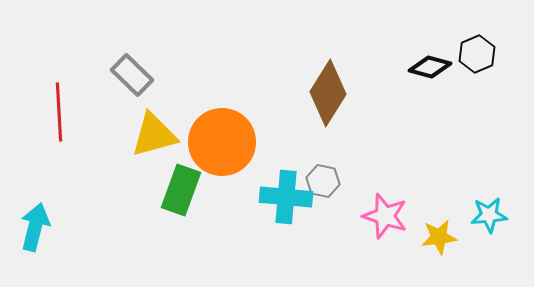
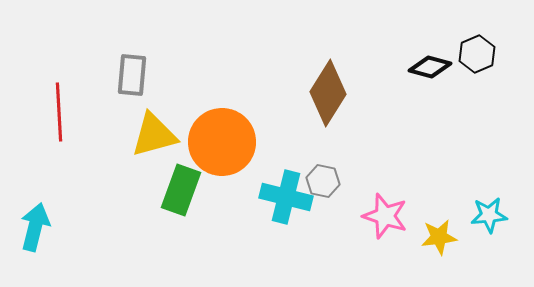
gray rectangle: rotated 51 degrees clockwise
cyan cross: rotated 9 degrees clockwise
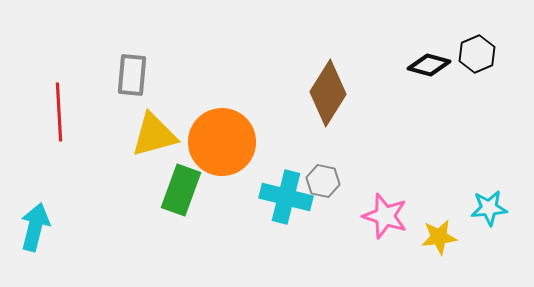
black diamond: moved 1 px left, 2 px up
cyan star: moved 7 px up
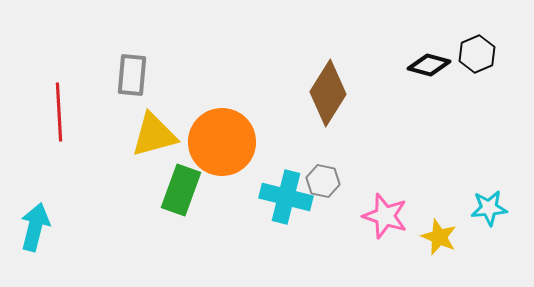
yellow star: rotated 30 degrees clockwise
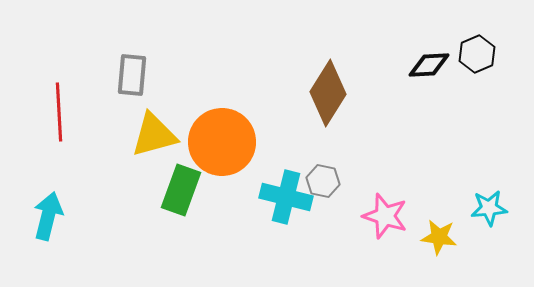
black diamond: rotated 18 degrees counterclockwise
cyan arrow: moved 13 px right, 11 px up
yellow star: rotated 15 degrees counterclockwise
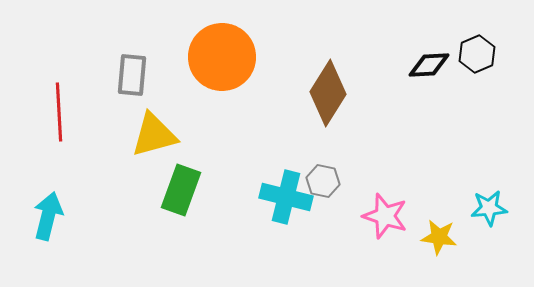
orange circle: moved 85 px up
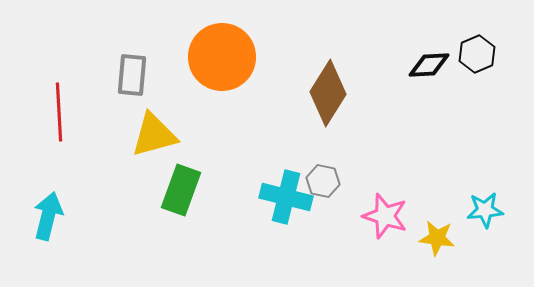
cyan star: moved 4 px left, 2 px down
yellow star: moved 2 px left, 1 px down
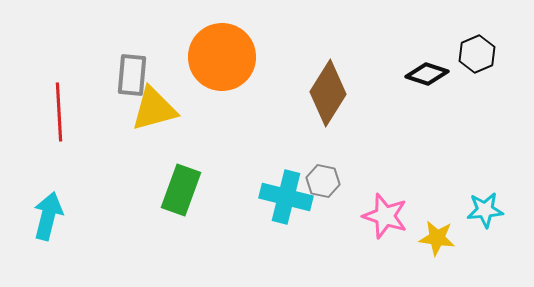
black diamond: moved 2 px left, 9 px down; rotated 21 degrees clockwise
yellow triangle: moved 26 px up
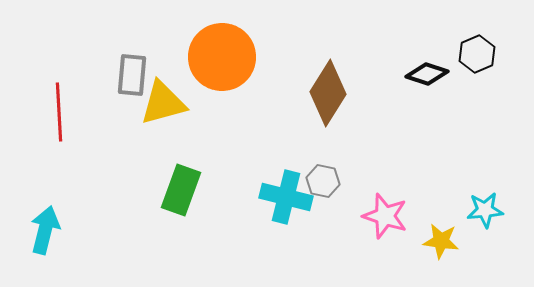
yellow triangle: moved 9 px right, 6 px up
cyan arrow: moved 3 px left, 14 px down
yellow star: moved 4 px right, 3 px down
